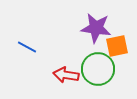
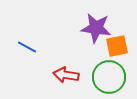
green circle: moved 11 px right, 8 px down
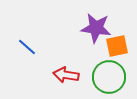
blue line: rotated 12 degrees clockwise
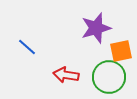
purple star: rotated 24 degrees counterclockwise
orange square: moved 4 px right, 5 px down
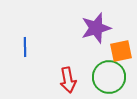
blue line: moved 2 px left; rotated 48 degrees clockwise
red arrow: moved 2 px right, 5 px down; rotated 110 degrees counterclockwise
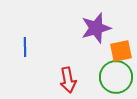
green circle: moved 7 px right
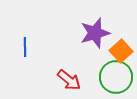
purple star: moved 1 px left, 5 px down
orange square: rotated 30 degrees counterclockwise
red arrow: moved 1 px right; rotated 40 degrees counterclockwise
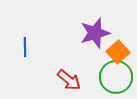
orange square: moved 3 px left, 1 px down
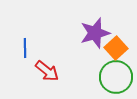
blue line: moved 1 px down
orange square: moved 2 px left, 4 px up
red arrow: moved 22 px left, 9 px up
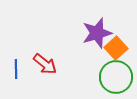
purple star: moved 2 px right
blue line: moved 9 px left, 21 px down
red arrow: moved 2 px left, 7 px up
